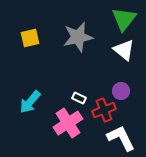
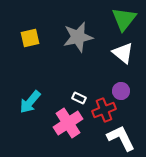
white triangle: moved 1 px left, 3 px down
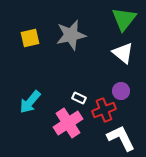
gray star: moved 7 px left, 2 px up
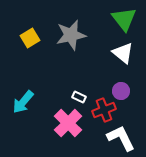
green triangle: rotated 16 degrees counterclockwise
yellow square: rotated 18 degrees counterclockwise
white rectangle: moved 1 px up
cyan arrow: moved 7 px left
pink cross: rotated 12 degrees counterclockwise
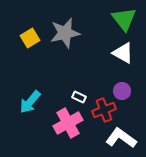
gray star: moved 6 px left, 2 px up
white triangle: rotated 10 degrees counterclockwise
purple circle: moved 1 px right
cyan arrow: moved 7 px right
pink cross: rotated 16 degrees clockwise
white L-shape: rotated 28 degrees counterclockwise
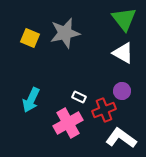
yellow square: rotated 36 degrees counterclockwise
cyan arrow: moved 1 px right, 2 px up; rotated 15 degrees counterclockwise
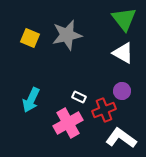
gray star: moved 2 px right, 2 px down
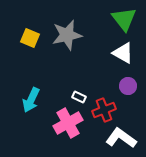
purple circle: moved 6 px right, 5 px up
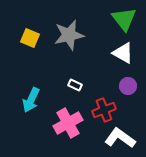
gray star: moved 2 px right
white rectangle: moved 4 px left, 12 px up
white L-shape: moved 1 px left
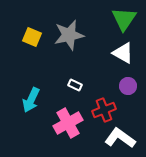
green triangle: rotated 12 degrees clockwise
yellow square: moved 2 px right, 1 px up
